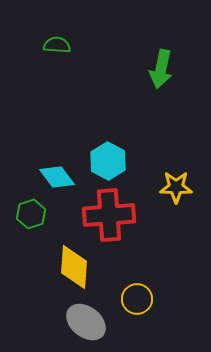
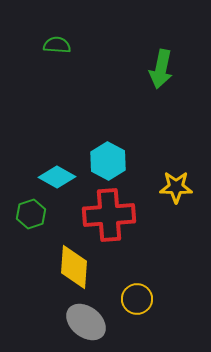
cyan diamond: rotated 24 degrees counterclockwise
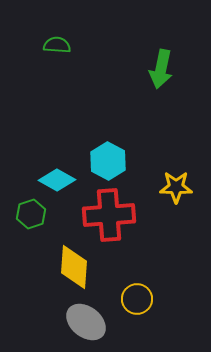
cyan diamond: moved 3 px down
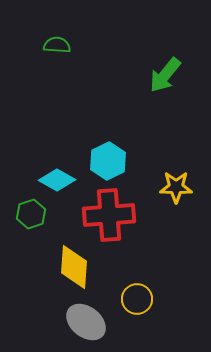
green arrow: moved 4 px right, 6 px down; rotated 27 degrees clockwise
cyan hexagon: rotated 6 degrees clockwise
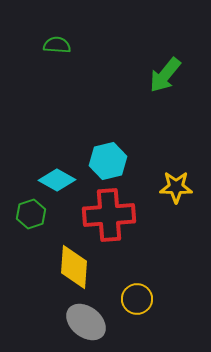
cyan hexagon: rotated 12 degrees clockwise
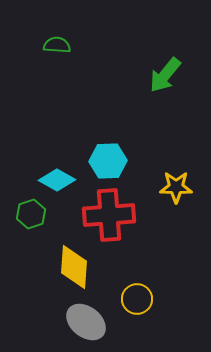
cyan hexagon: rotated 12 degrees clockwise
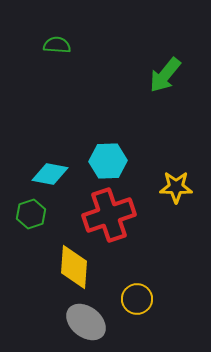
cyan diamond: moved 7 px left, 6 px up; rotated 18 degrees counterclockwise
red cross: rotated 15 degrees counterclockwise
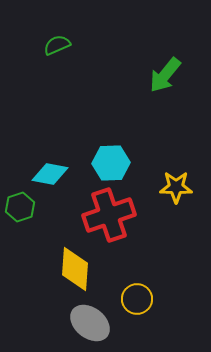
green semicircle: rotated 28 degrees counterclockwise
cyan hexagon: moved 3 px right, 2 px down
green hexagon: moved 11 px left, 7 px up
yellow diamond: moved 1 px right, 2 px down
gray ellipse: moved 4 px right, 1 px down
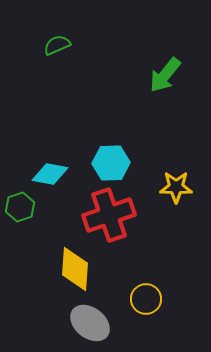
yellow circle: moved 9 px right
